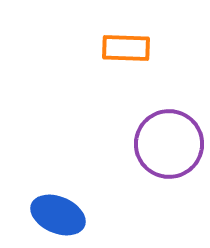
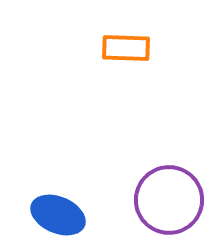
purple circle: moved 56 px down
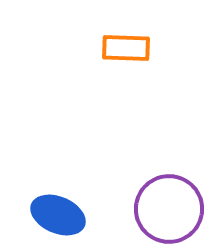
purple circle: moved 9 px down
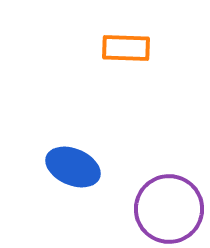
blue ellipse: moved 15 px right, 48 px up
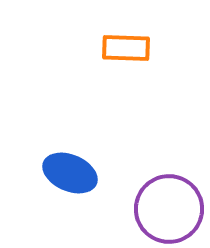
blue ellipse: moved 3 px left, 6 px down
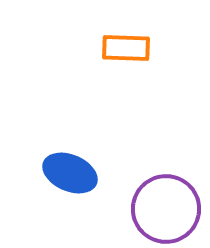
purple circle: moved 3 px left
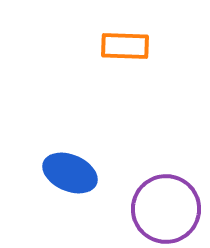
orange rectangle: moved 1 px left, 2 px up
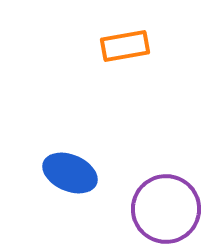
orange rectangle: rotated 12 degrees counterclockwise
